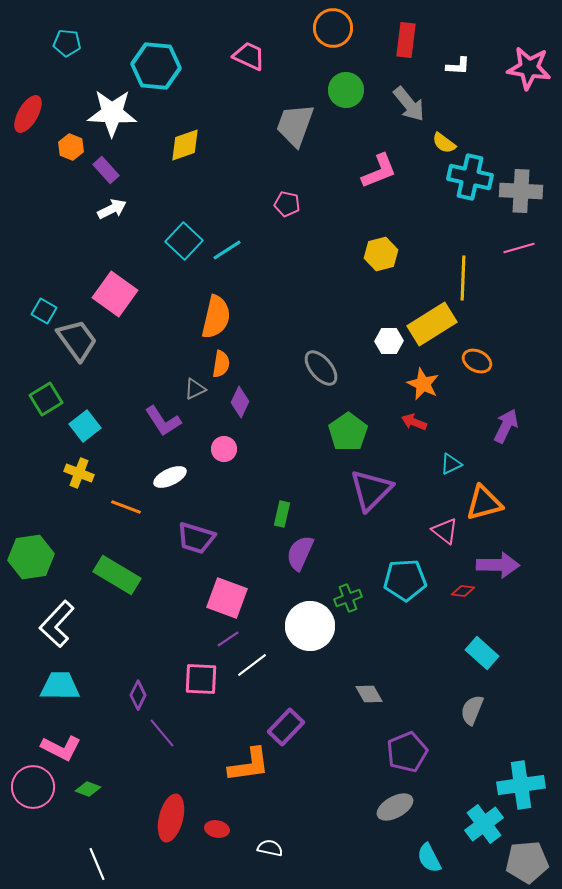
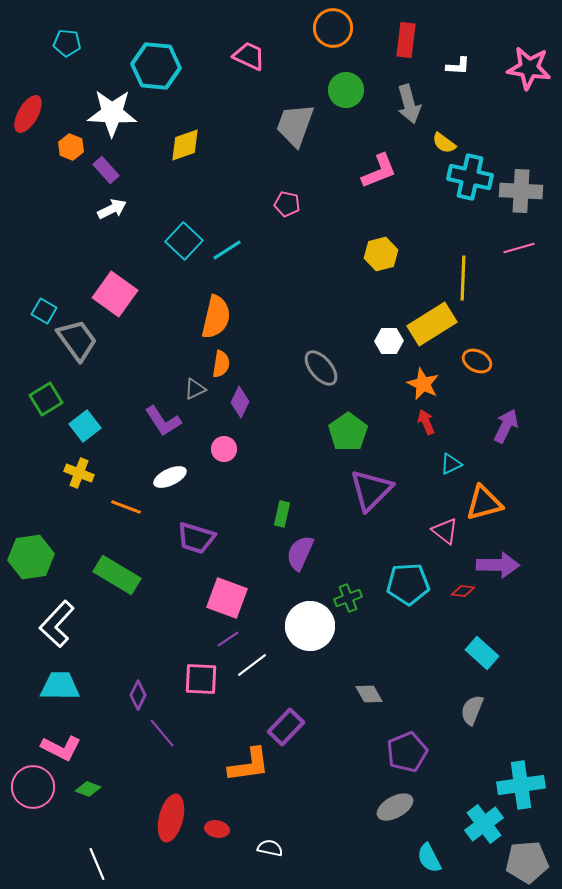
gray arrow at (409, 104): rotated 24 degrees clockwise
red arrow at (414, 422): moved 12 px right; rotated 45 degrees clockwise
cyan pentagon at (405, 580): moved 3 px right, 4 px down
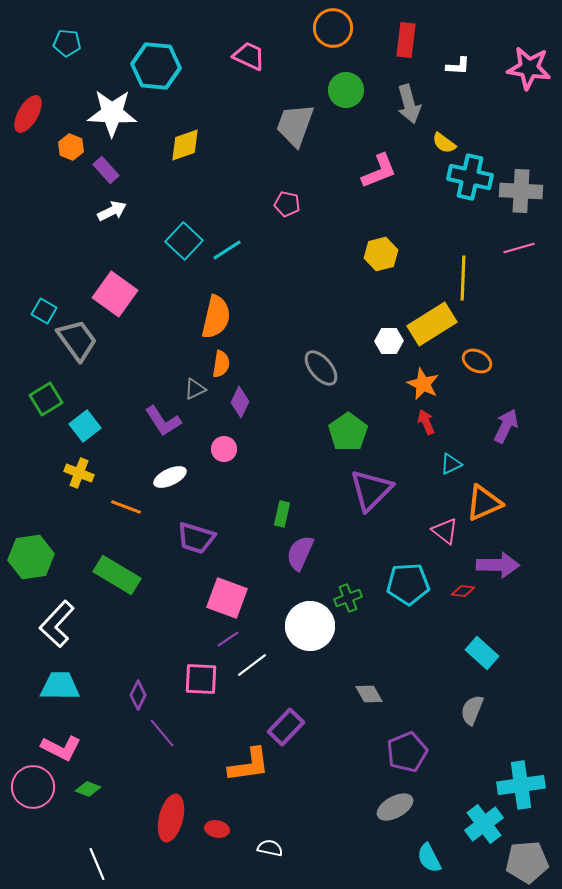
white arrow at (112, 209): moved 2 px down
orange triangle at (484, 503): rotated 9 degrees counterclockwise
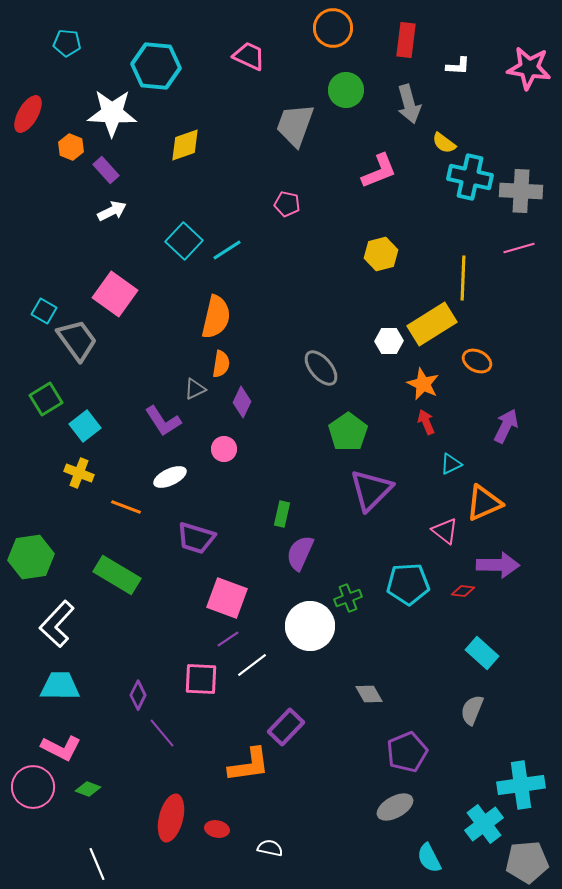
purple diamond at (240, 402): moved 2 px right
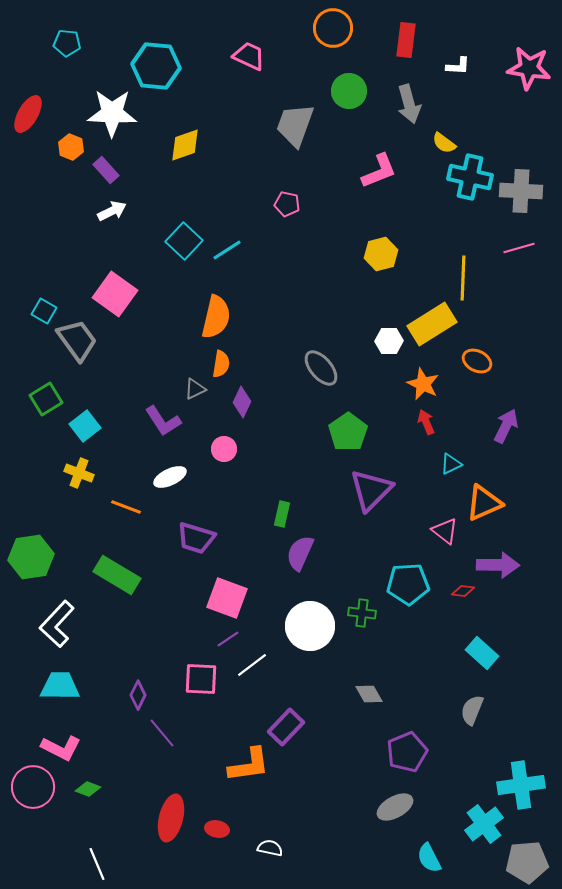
green circle at (346, 90): moved 3 px right, 1 px down
green cross at (348, 598): moved 14 px right, 15 px down; rotated 28 degrees clockwise
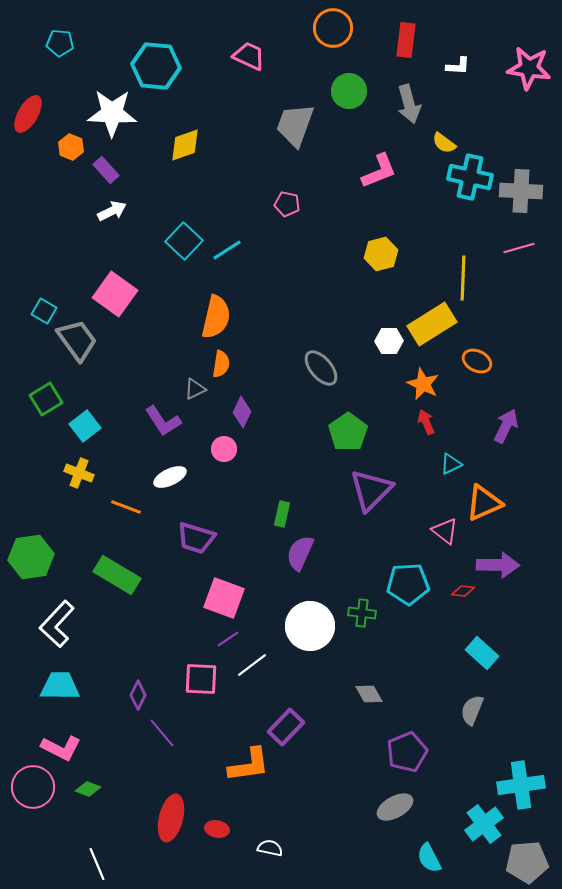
cyan pentagon at (67, 43): moved 7 px left
purple diamond at (242, 402): moved 10 px down
pink square at (227, 598): moved 3 px left
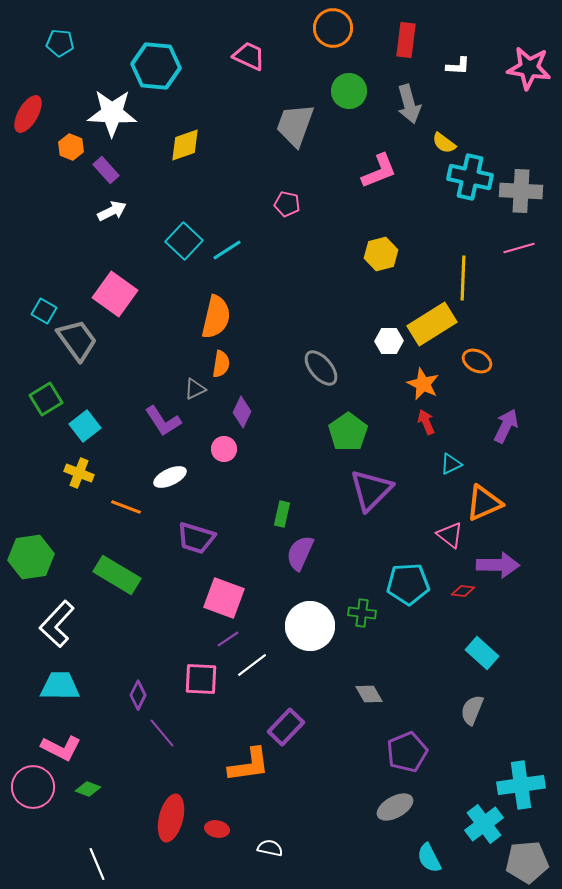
pink triangle at (445, 531): moved 5 px right, 4 px down
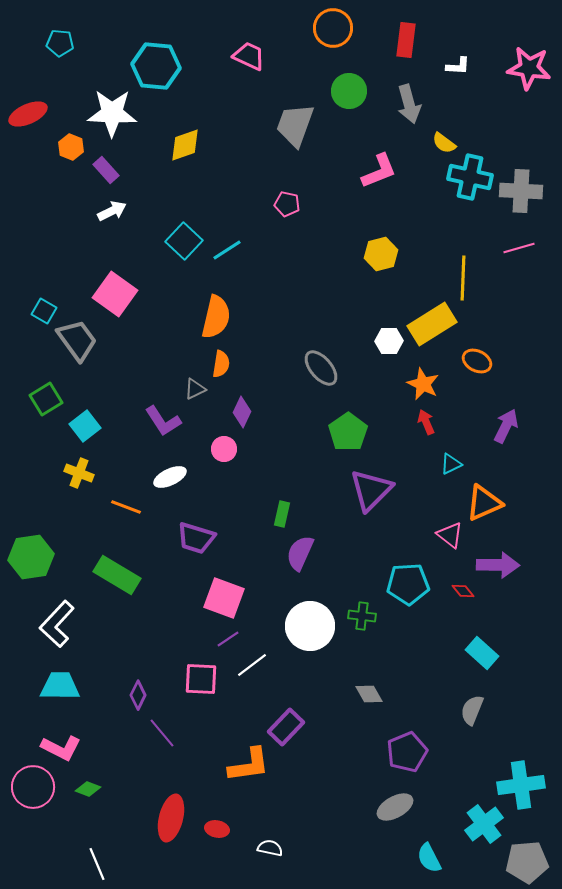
red ellipse at (28, 114): rotated 36 degrees clockwise
red diamond at (463, 591): rotated 45 degrees clockwise
green cross at (362, 613): moved 3 px down
